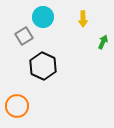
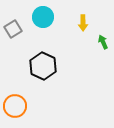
yellow arrow: moved 4 px down
gray square: moved 11 px left, 7 px up
green arrow: rotated 48 degrees counterclockwise
orange circle: moved 2 px left
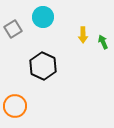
yellow arrow: moved 12 px down
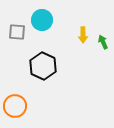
cyan circle: moved 1 px left, 3 px down
gray square: moved 4 px right, 3 px down; rotated 36 degrees clockwise
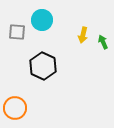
yellow arrow: rotated 14 degrees clockwise
orange circle: moved 2 px down
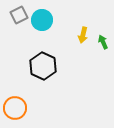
gray square: moved 2 px right, 17 px up; rotated 30 degrees counterclockwise
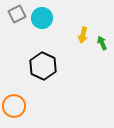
gray square: moved 2 px left, 1 px up
cyan circle: moved 2 px up
green arrow: moved 1 px left, 1 px down
orange circle: moved 1 px left, 2 px up
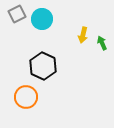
cyan circle: moved 1 px down
orange circle: moved 12 px right, 9 px up
